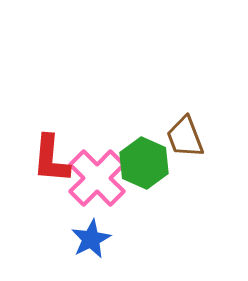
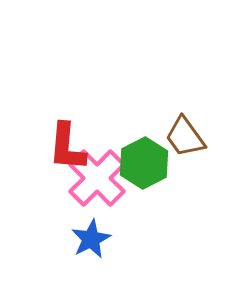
brown trapezoid: rotated 15 degrees counterclockwise
red L-shape: moved 16 px right, 12 px up
green hexagon: rotated 9 degrees clockwise
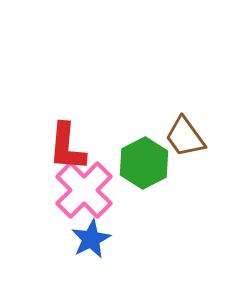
pink cross: moved 13 px left, 12 px down
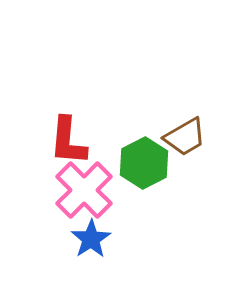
brown trapezoid: rotated 84 degrees counterclockwise
red L-shape: moved 1 px right, 6 px up
blue star: rotated 6 degrees counterclockwise
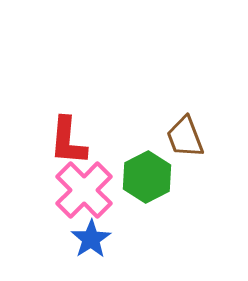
brown trapezoid: rotated 99 degrees clockwise
green hexagon: moved 3 px right, 14 px down
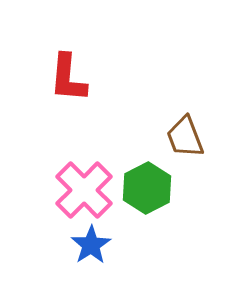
red L-shape: moved 63 px up
green hexagon: moved 11 px down
blue star: moved 6 px down
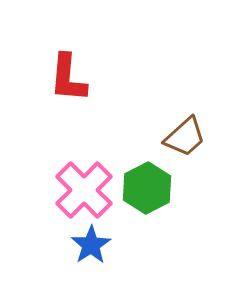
brown trapezoid: rotated 111 degrees counterclockwise
